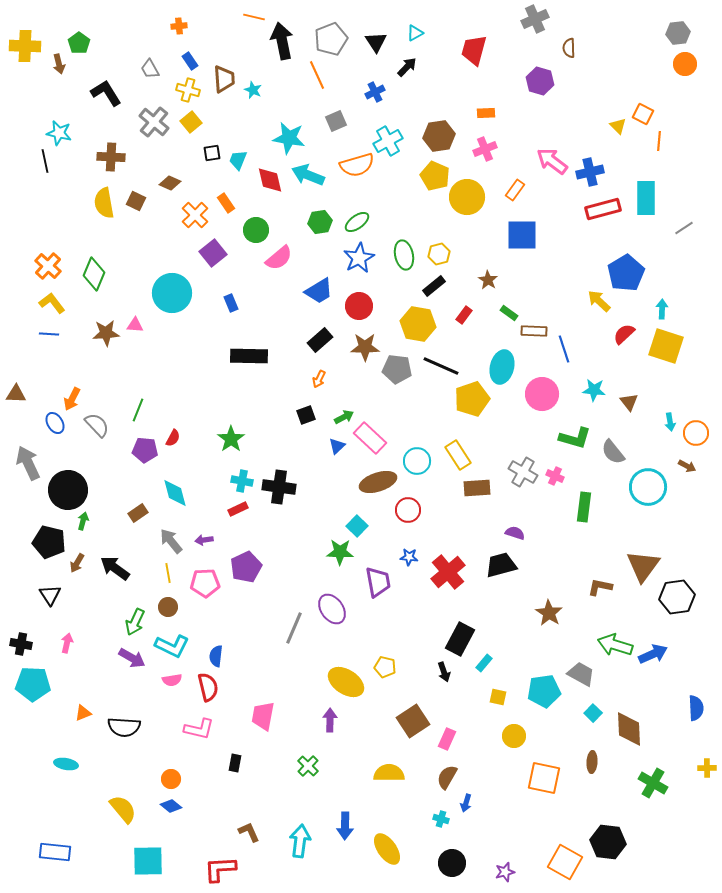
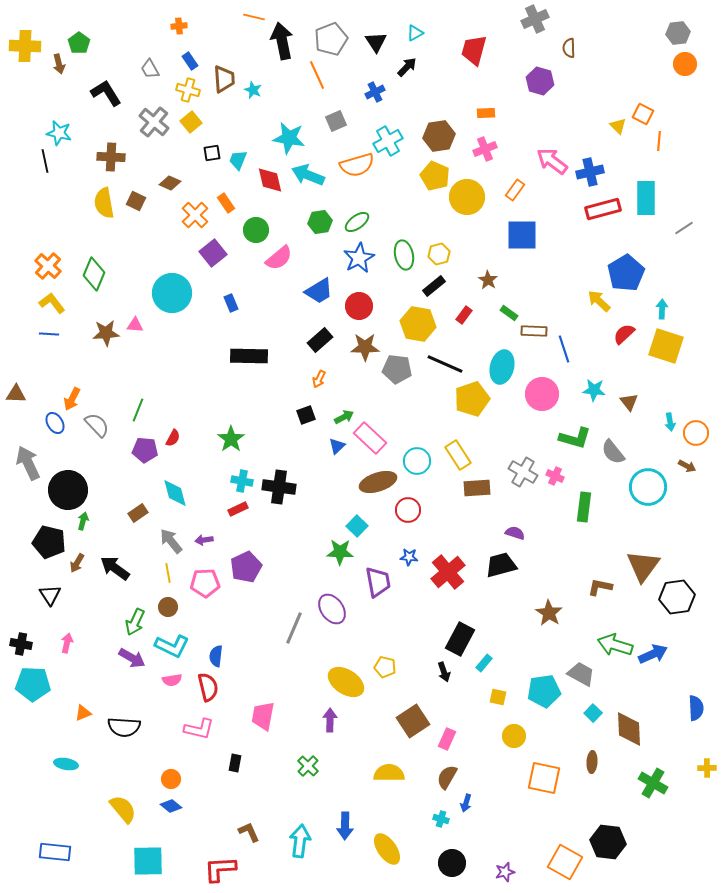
black line at (441, 366): moved 4 px right, 2 px up
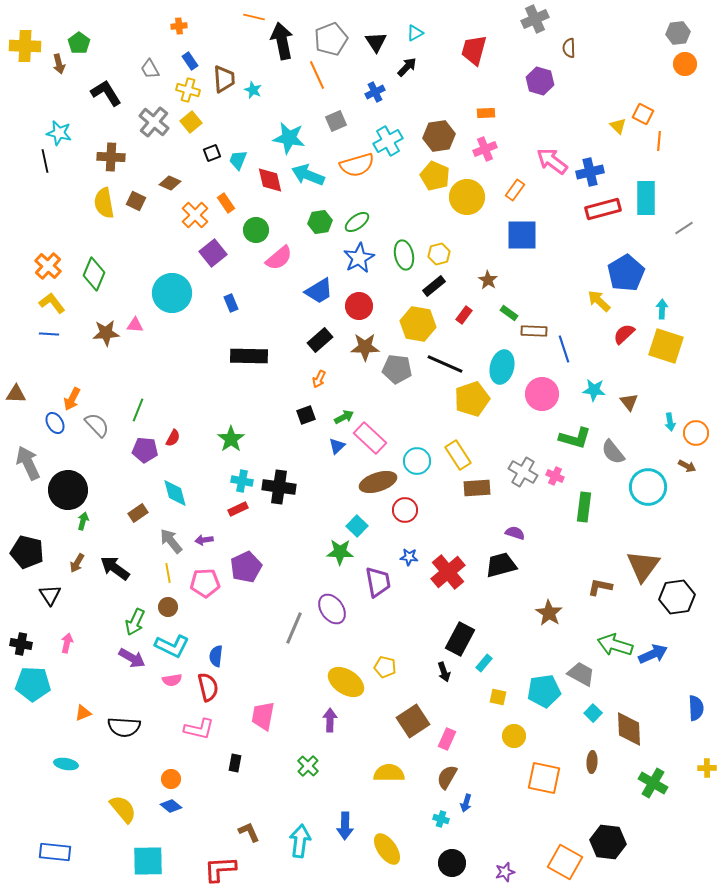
black square at (212, 153): rotated 12 degrees counterclockwise
red circle at (408, 510): moved 3 px left
black pentagon at (49, 542): moved 22 px left, 10 px down
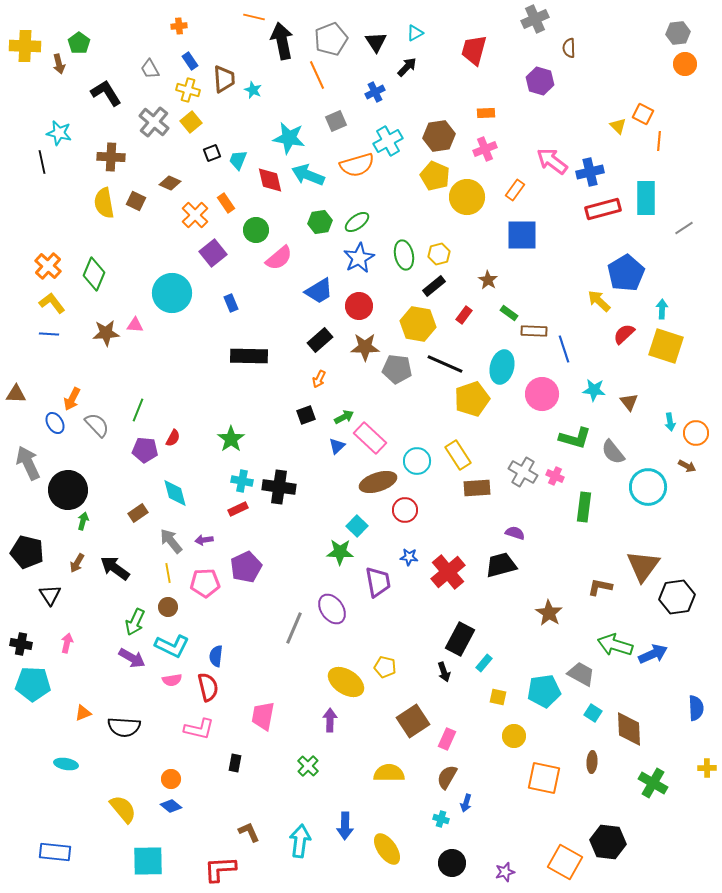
black line at (45, 161): moved 3 px left, 1 px down
cyan square at (593, 713): rotated 12 degrees counterclockwise
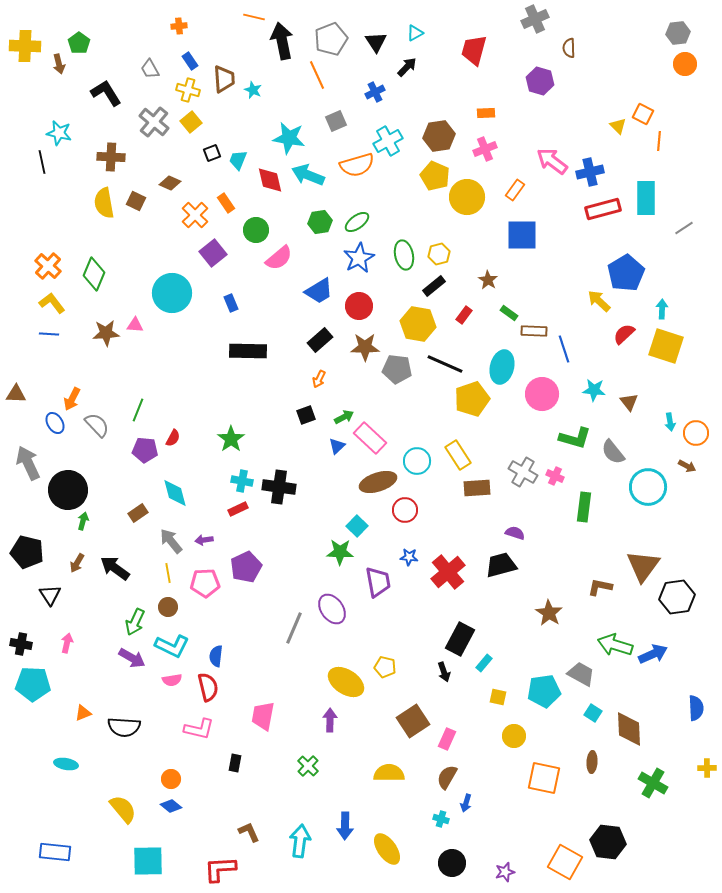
black rectangle at (249, 356): moved 1 px left, 5 px up
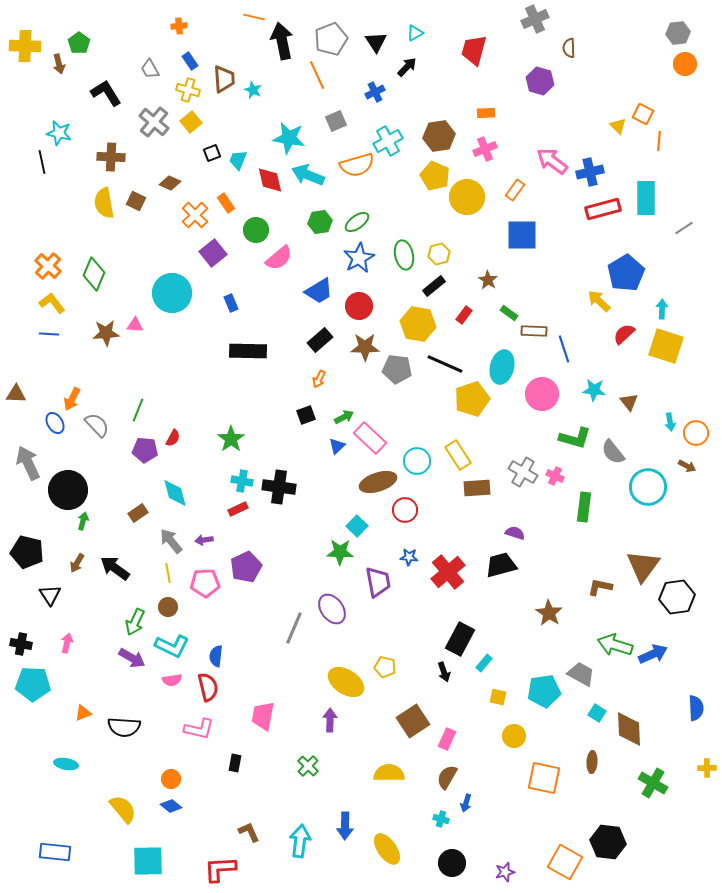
cyan square at (593, 713): moved 4 px right
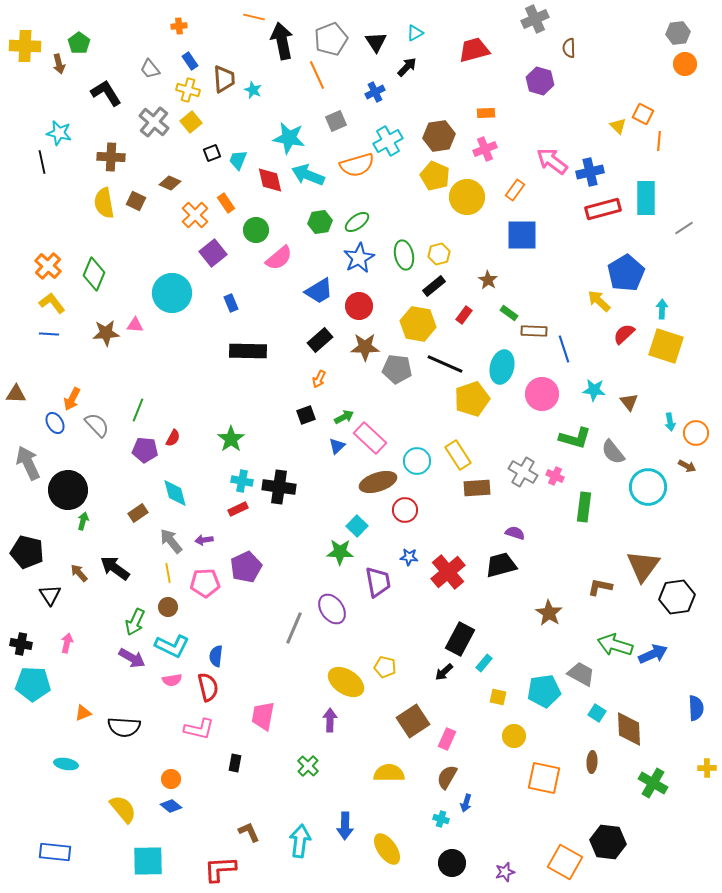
red trapezoid at (474, 50): rotated 60 degrees clockwise
gray trapezoid at (150, 69): rotated 10 degrees counterclockwise
brown arrow at (77, 563): moved 2 px right, 10 px down; rotated 108 degrees clockwise
black arrow at (444, 672): rotated 66 degrees clockwise
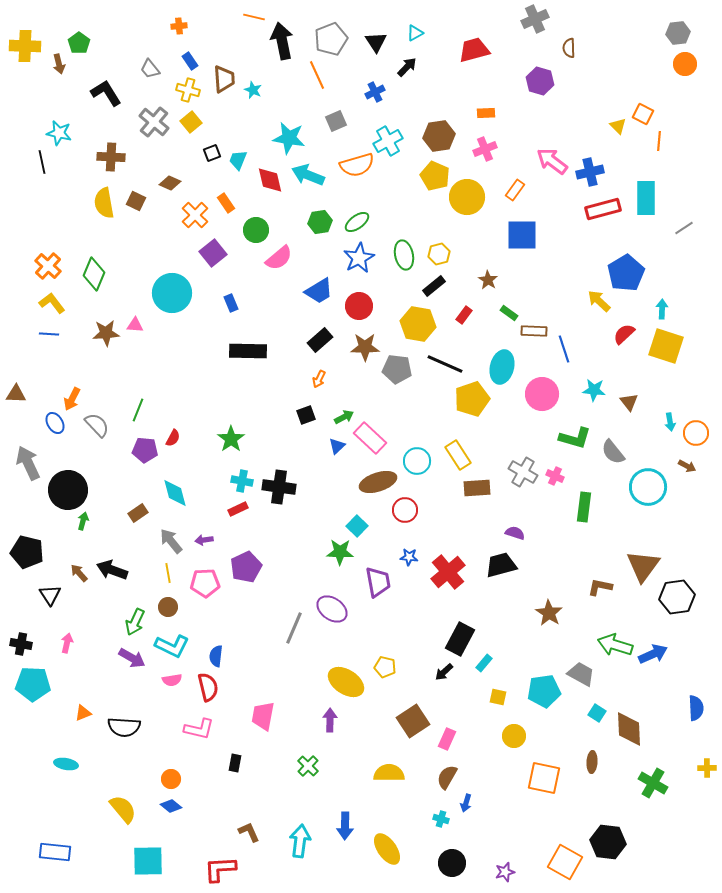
black arrow at (115, 568): moved 3 px left, 2 px down; rotated 16 degrees counterclockwise
purple ellipse at (332, 609): rotated 20 degrees counterclockwise
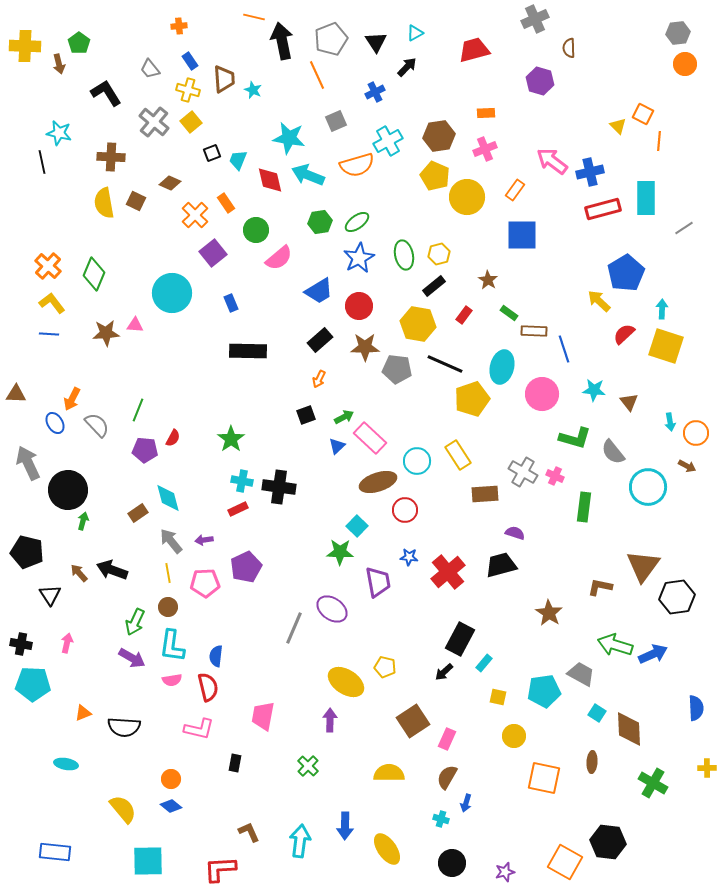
brown rectangle at (477, 488): moved 8 px right, 6 px down
cyan diamond at (175, 493): moved 7 px left, 5 px down
cyan L-shape at (172, 646): rotated 72 degrees clockwise
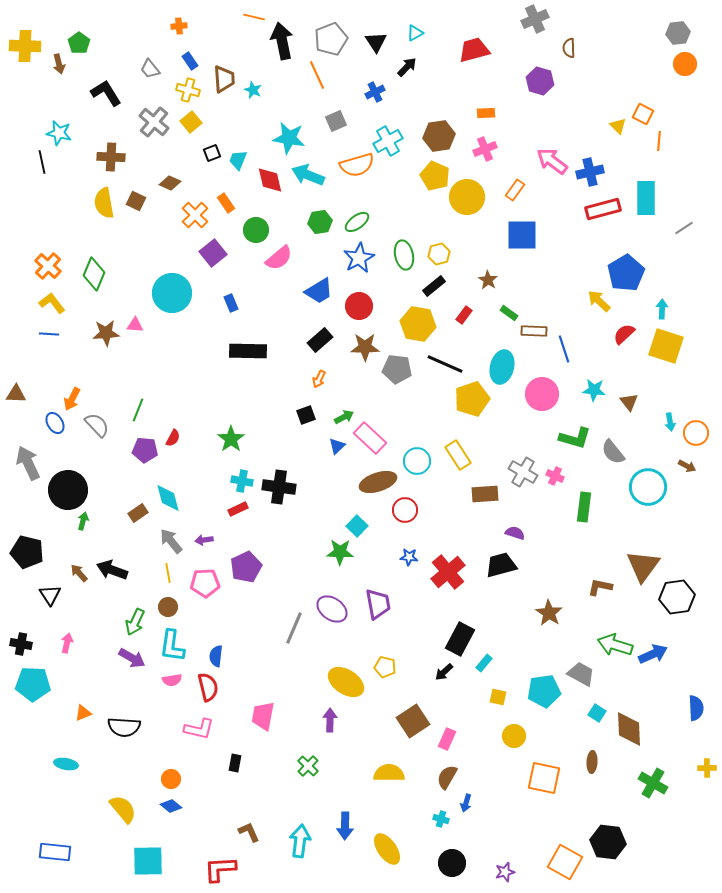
purple trapezoid at (378, 582): moved 22 px down
